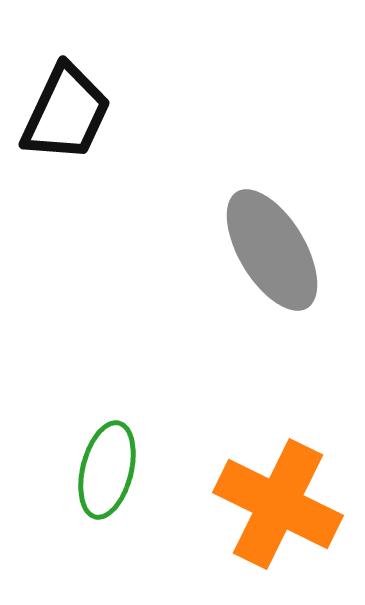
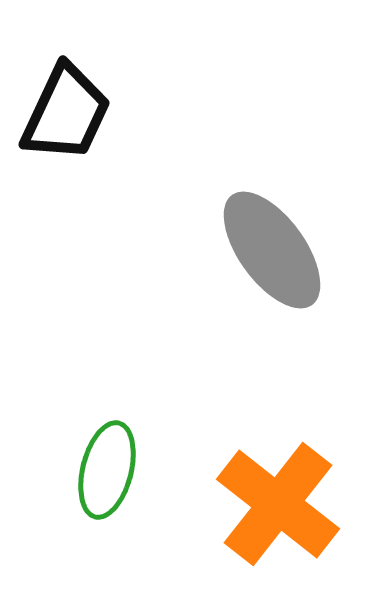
gray ellipse: rotated 5 degrees counterclockwise
orange cross: rotated 12 degrees clockwise
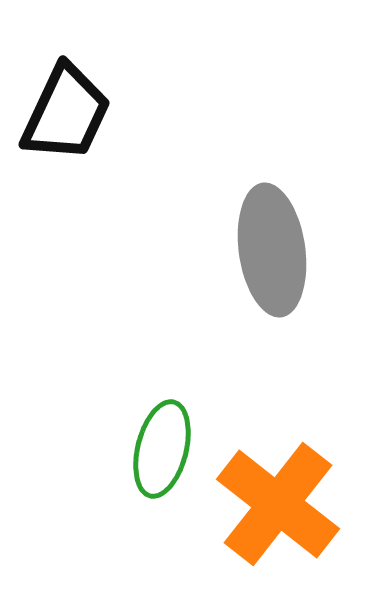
gray ellipse: rotated 28 degrees clockwise
green ellipse: moved 55 px right, 21 px up
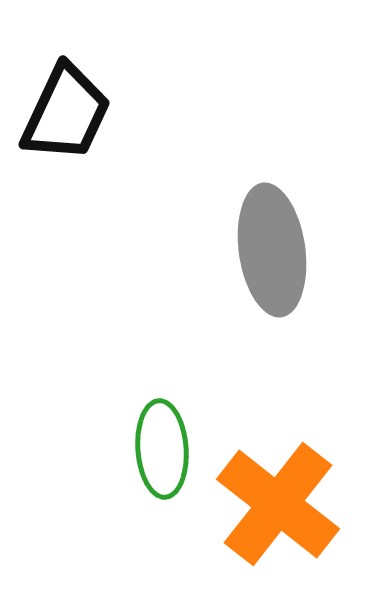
green ellipse: rotated 18 degrees counterclockwise
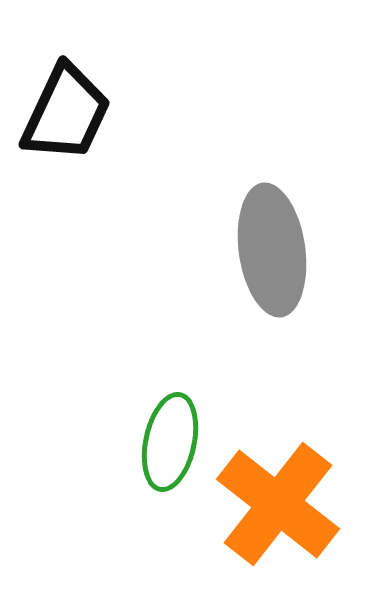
green ellipse: moved 8 px right, 7 px up; rotated 16 degrees clockwise
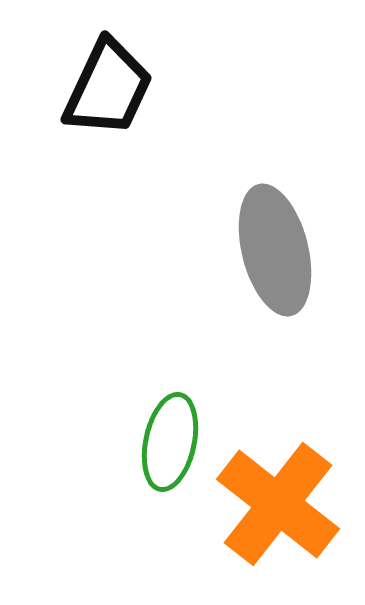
black trapezoid: moved 42 px right, 25 px up
gray ellipse: moved 3 px right; rotated 6 degrees counterclockwise
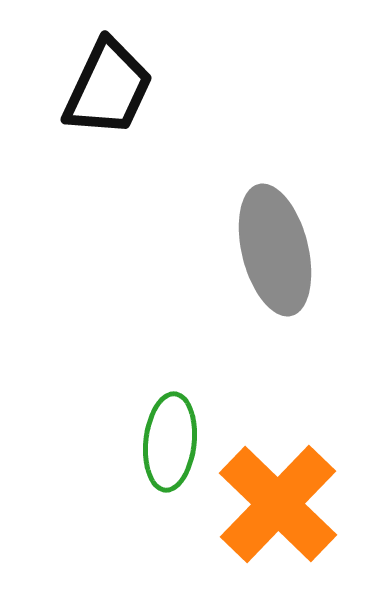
green ellipse: rotated 6 degrees counterclockwise
orange cross: rotated 6 degrees clockwise
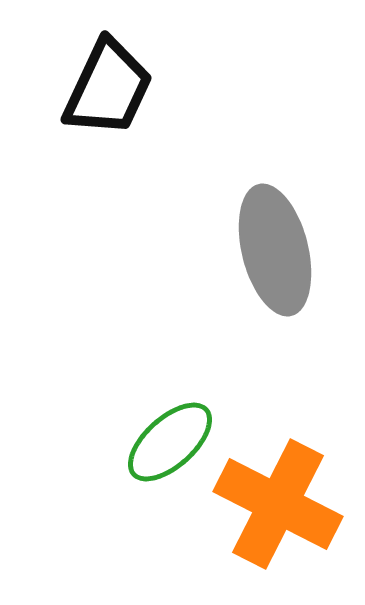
green ellipse: rotated 42 degrees clockwise
orange cross: rotated 17 degrees counterclockwise
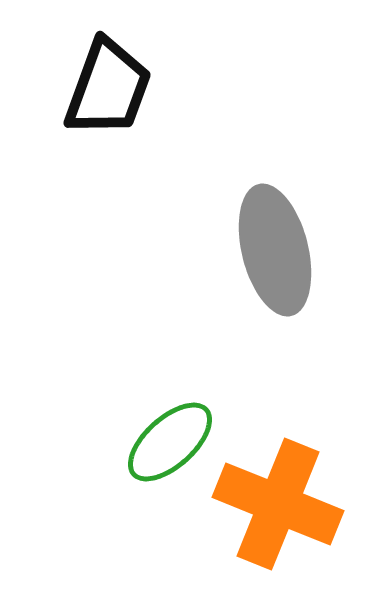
black trapezoid: rotated 5 degrees counterclockwise
orange cross: rotated 5 degrees counterclockwise
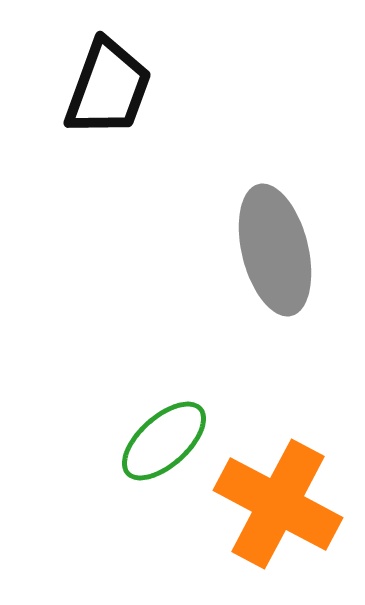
green ellipse: moved 6 px left, 1 px up
orange cross: rotated 6 degrees clockwise
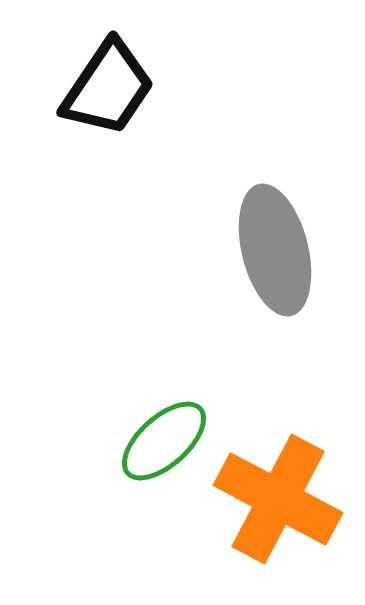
black trapezoid: rotated 14 degrees clockwise
orange cross: moved 5 px up
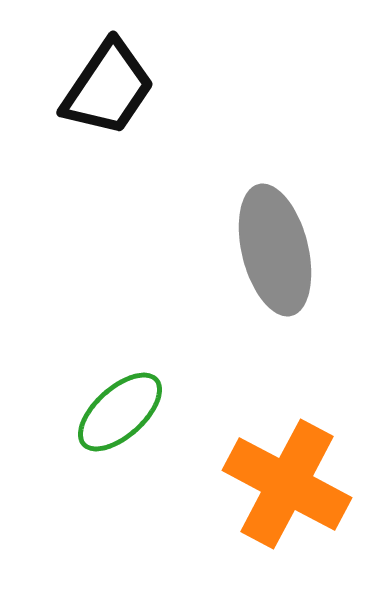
green ellipse: moved 44 px left, 29 px up
orange cross: moved 9 px right, 15 px up
